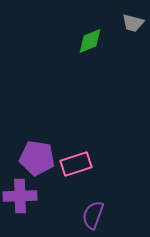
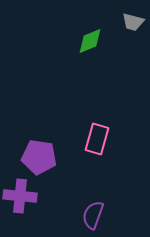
gray trapezoid: moved 1 px up
purple pentagon: moved 2 px right, 1 px up
pink rectangle: moved 21 px right, 25 px up; rotated 56 degrees counterclockwise
purple cross: rotated 8 degrees clockwise
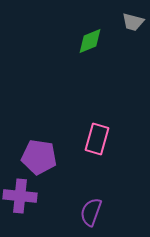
purple semicircle: moved 2 px left, 3 px up
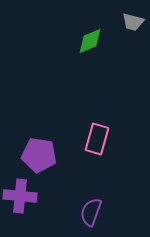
purple pentagon: moved 2 px up
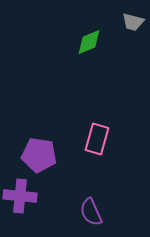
green diamond: moved 1 px left, 1 px down
purple semicircle: rotated 44 degrees counterclockwise
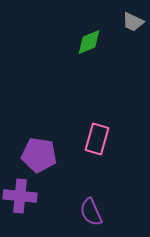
gray trapezoid: rotated 10 degrees clockwise
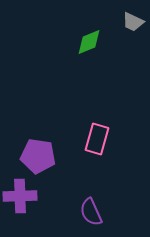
purple pentagon: moved 1 px left, 1 px down
purple cross: rotated 8 degrees counterclockwise
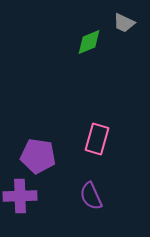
gray trapezoid: moved 9 px left, 1 px down
purple semicircle: moved 16 px up
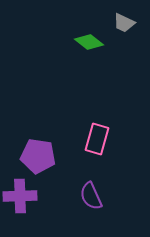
green diamond: rotated 60 degrees clockwise
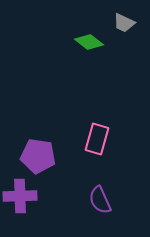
purple semicircle: moved 9 px right, 4 px down
